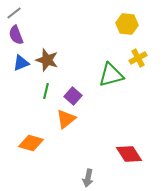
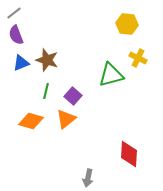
yellow cross: rotated 36 degrees counterclockwise
orange diamond: moved 22 px up
red diamond: rotated 36 degrees clockwise
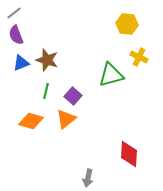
yellow cross: moved 1 px right, 1 px up
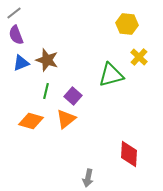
yellow cross: rotated 18 degrees clockwise
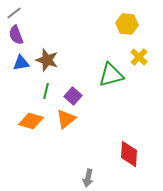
blue triangle: rotated 12 degrees clockwise
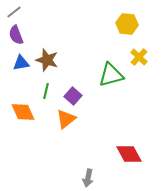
gray line: moved 1 px up
orange diamond: moved 8 px left, 9 px up; rotated 50 degrees clockwise
red diamond: rotated 32 degrees counterclockwise
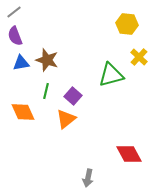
purple semicircle: moved 1 px left, 1 px down
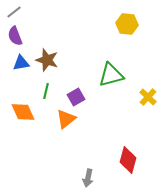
yellow cross: moved 9 px right, 40 px down
purple square: moved 3 px right, 1 px down; rotated 18 degrees clockwise
red diamond: moved 1 px left, 6 px down; rotated 44 degrees clockwise
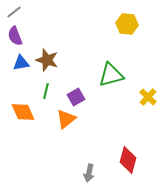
gray arrow: moved 1 px right, 5 px up
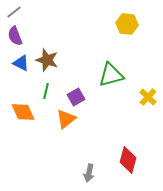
blue triangle: rotated 36 degrees clockwise
